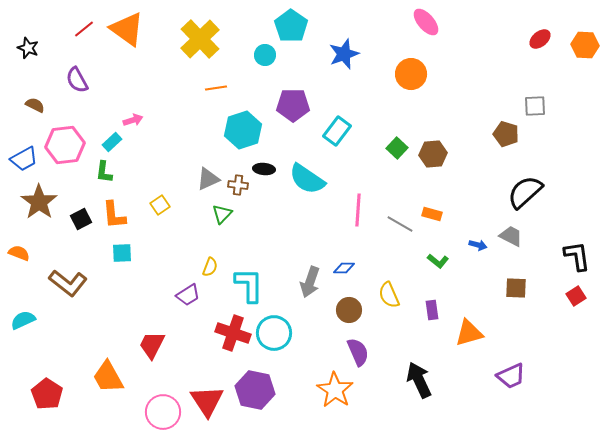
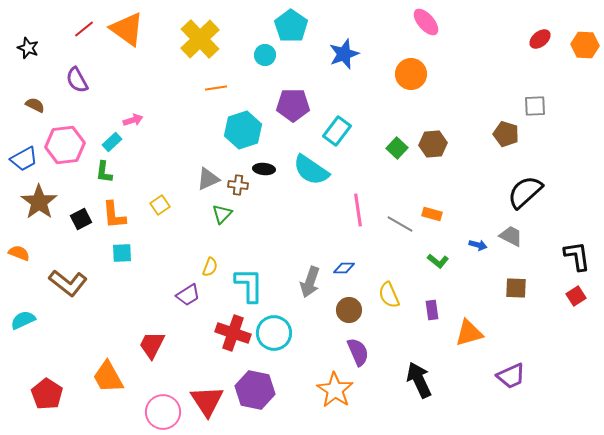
brown hexagon at (433, 154): moved 10 px up
cyan semicircle at (307, 179): moved 4 px right, 9 px up
pink line at (358, 210): rotated 12 degrees counterclockwise
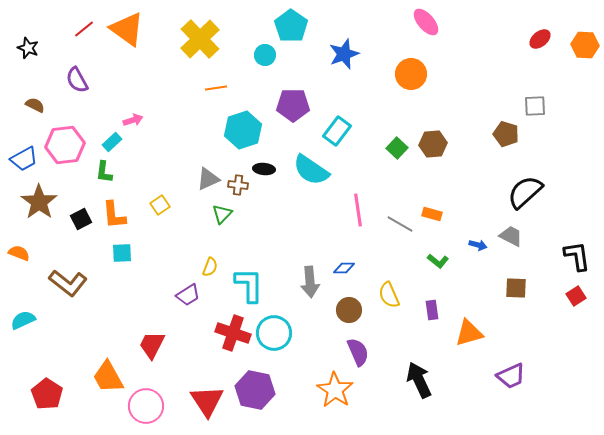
gray arrow at (310, 282): rotated 24 degrees counterclockwise
pink circle at (163, 412): moved 17 px left, 6 px up
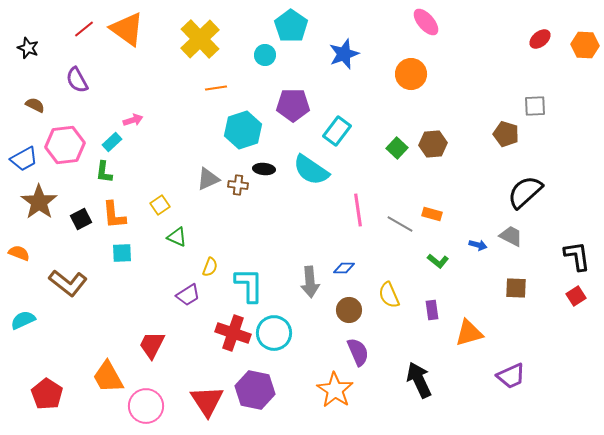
green triangle at (222, 214): moved 45 px left, 23 px down; rotated 50 degrees counterclockwise
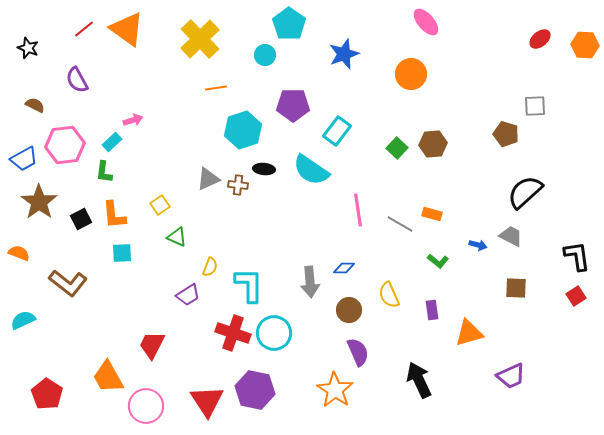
cyan pentagon at (291, 26): moved 2 px left, 2 px up
